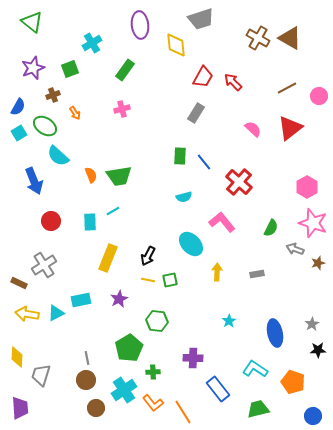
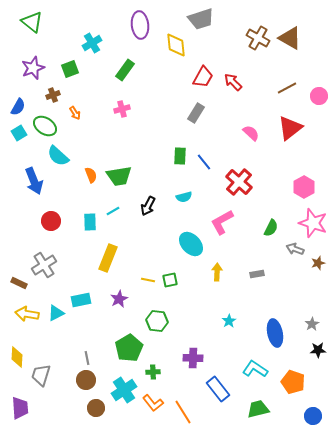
pink semicircle at (253, 129): moved 2 px left, 4 px down
pink hexagon at (307, 187): moved 3 px left
pink L-shape at (222, 222): rotated 80 degrees counterclockwise
black arrow at (148, 256): moved 50 px up
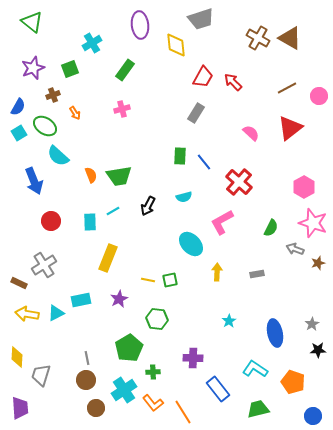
green hexagon at (157, 321): moved 2 px up
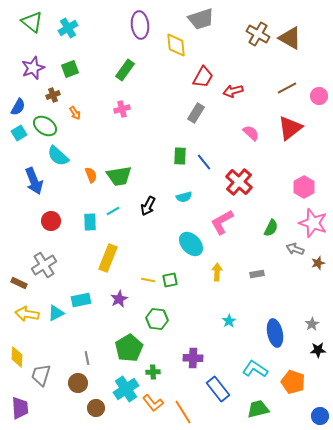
brown cross at (258, 38): moved 4 px up
cyan cross at (92, 43): moved 24 px left, 15 px up
red arrow at (233, 82): moved 9 px down; rotated 60 degrees counterclockwise
brown circle at (86, 380): moved 8 px left, 3 px down
cyan cross at (124, 390): moved 2 px right, 1 px up
blue circle at (313, 416): moved 7 px right
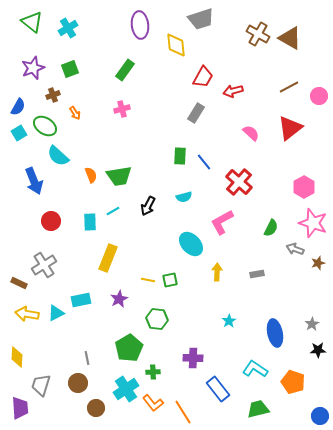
brown line at (287, 88): moved 2 px right, 1 px up
gray trapezoid at (41, 375): moved 10 px down
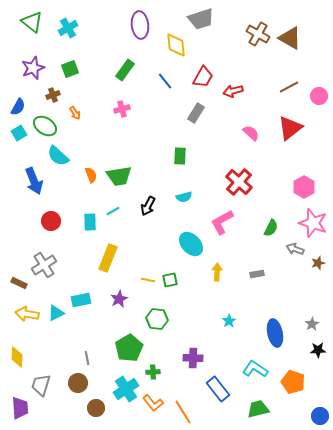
blue line at (204, 162): moved 39 px left, 81 px up
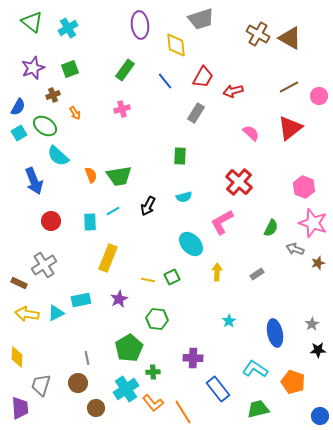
pink hexagon at (304, 187): rotated 10 degrees counterclockwise
gray rectangle at (257, 274): rotated 24 degrees counterclockwise
green square at (170, 280): moved 2 px right, 3 px up; rotated 14 degrees counterclockwise
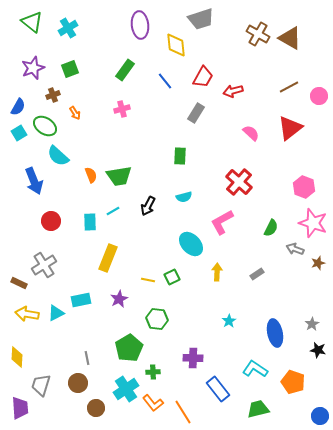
black star at (318, 350): rotated 14 degrees clockwise
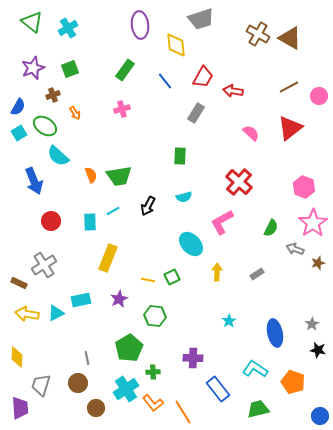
red arrow at (233, 91): rotated 24 degrees clockwise
pink star at (313, 223): rotated 20 degrees clockwise
green hexagon at (157, 319): moved 2 px left, 3 px up
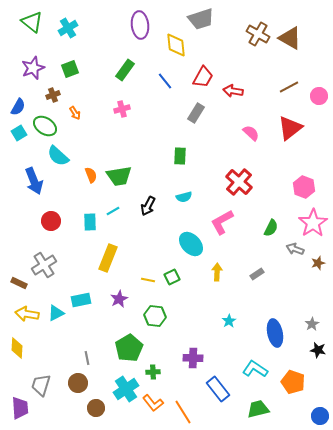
yellow diamond at (17, 357): moved 9 px up
